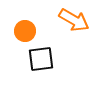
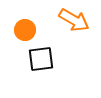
orange circle: moved 1 px up
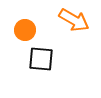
black square: rotated 12 degrees clockwise
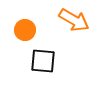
black square: moved 2 px right, 2 px down
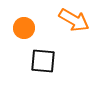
orange circle: moved 1 px left, 2 px up
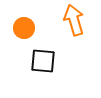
orange arrow: rotated 136 degrees counterclockwise
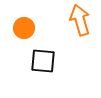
orange arrow: moved 6 px right
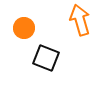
black square: moved 3 px right, 3 px up; rotated 16 degrees clockwise
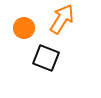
orange arrow: moved 18 px left, 1 px up; rotated 48 degrees clockwise
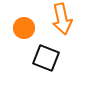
orange arrow: rotated 136 degrees clockwise
